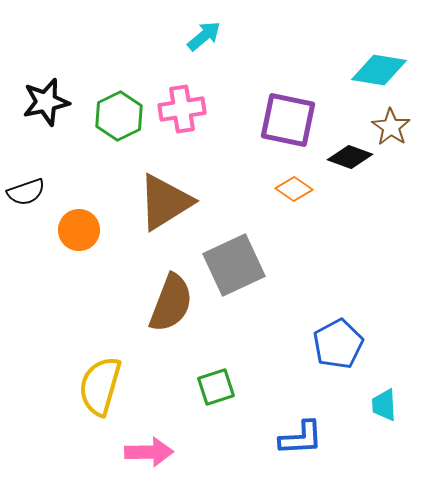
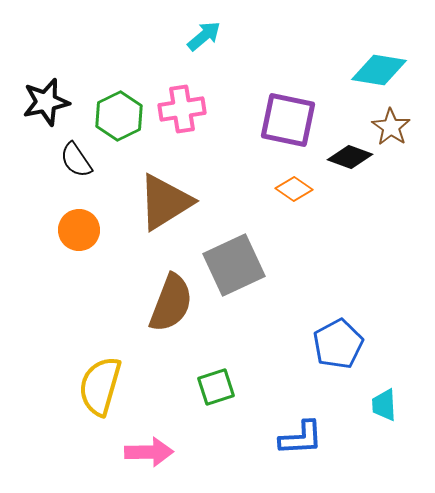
black semicircle: moved 50 px right, 32 px up; rotated 75 degrees clockwise
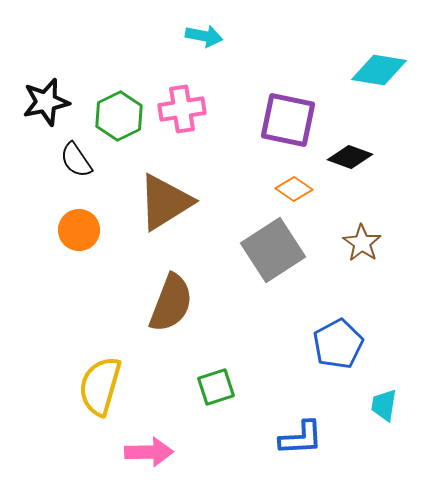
cyan arrow: rotated 51 degrees clockwise
brown star: moved 29 px left, 116 px down
gray square: moved 39 px right, 15 px up; rotated 8 degrees counterclockwise
cyan trapezoid: rotated 12 degrees clockwise
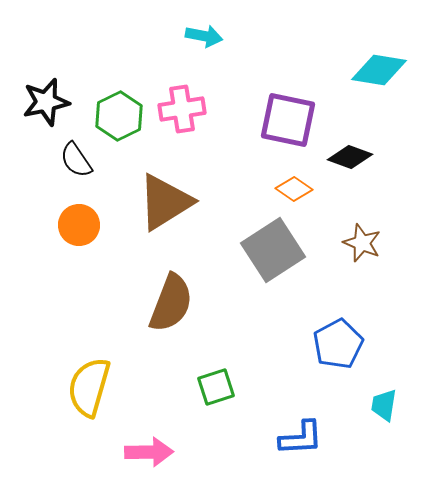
orange circle: moved 5 px up
brown star: rotated 12 degrees counterclockwise
yellow semicircle: moved 11 px left, 1 px down
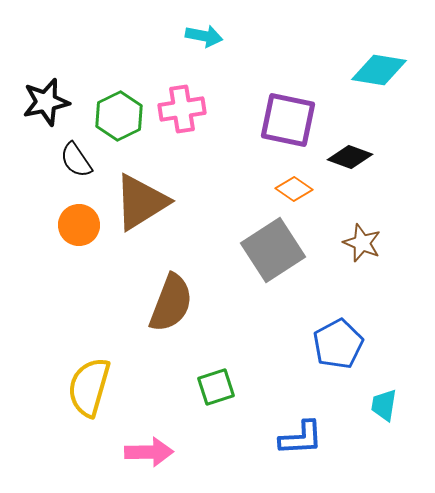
brown triangle: moved 24 px left
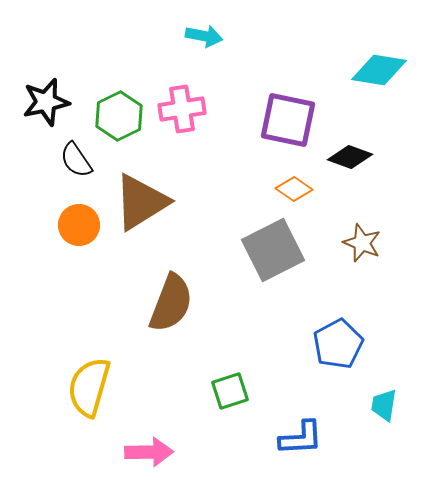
gray square: rotated 6 degrees clockwise
green square: moved 14 px right, 4 px down
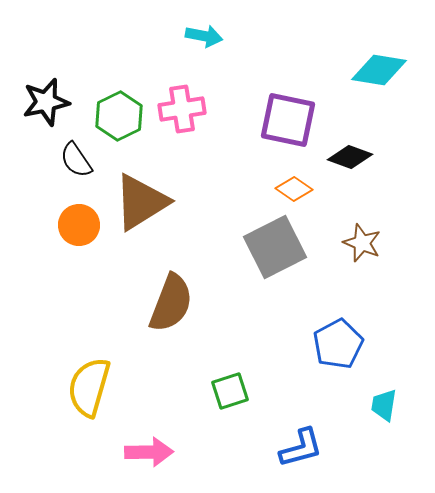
gray square: moved 2 px right, 3 px up
blue L-shape: moved 10 px down; rotated 12 degrees counterclockwise
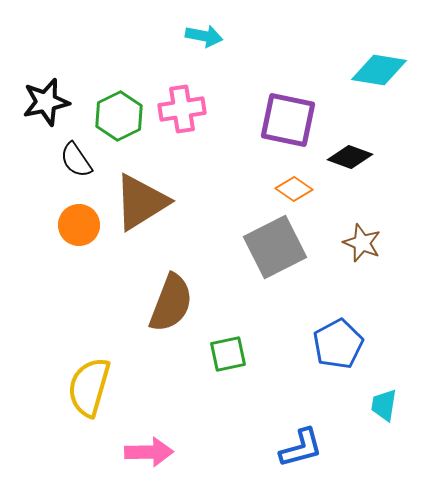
green square: moved 2 px left, 37 px up; rotated 6 degrees clockwise
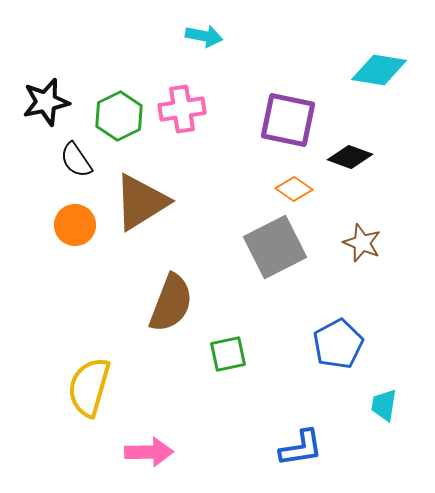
orange circle: moved 4 px left
blue L-shape: rotated 6 degrees clockwise
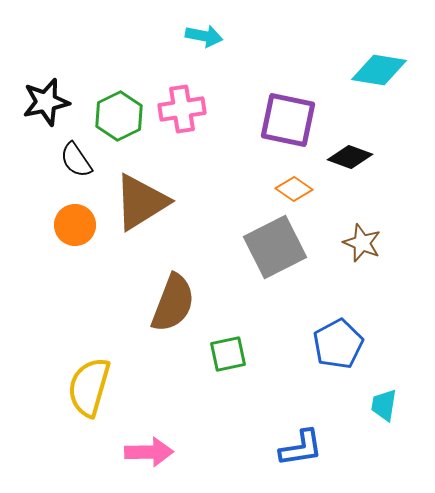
brown semicircle: moved 2 px right
